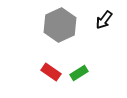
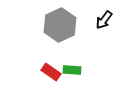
green rectangle: moved 7 px left, 3 px up; rotated 36 degrees clockwise
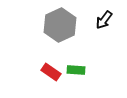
green rectangle: moved 4 px right
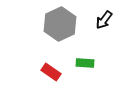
gray hexagon: moved 1 px up
green rectangle: moved 9 px right, 7 px up
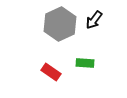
black arrow: moved 10 px left
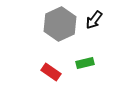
green rectangle: rotated 18 degrees counterclockwise
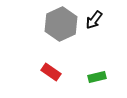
gray hexagon: moved 1 px right
green rectangle: moved 12 px right, 14 px down
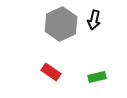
black arrow: rotated 24 degrees counterclockwise
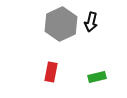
black arrow: moved 3 px left, 2 px down
red rectangle: rotated 66 degrees clockwise
